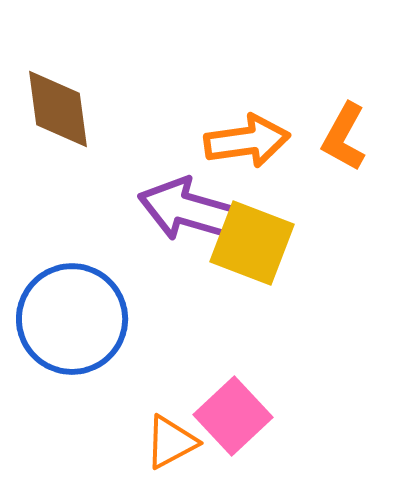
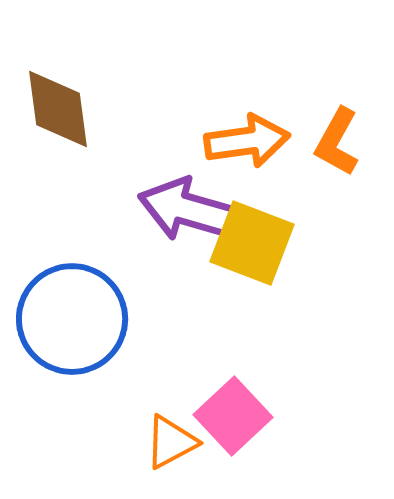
orange L-shape: moved 7 px left, 5 px down
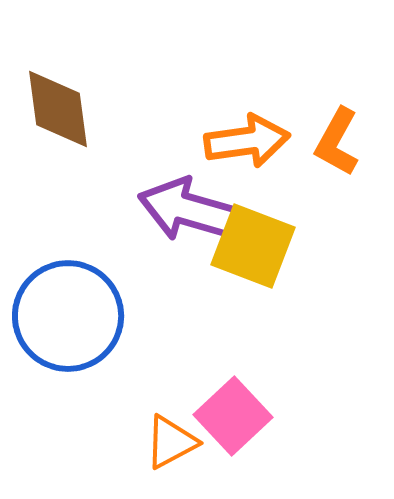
yellow square: moved 1 px right, 3 px down
blue circle: moved 4 px left, 3 px up
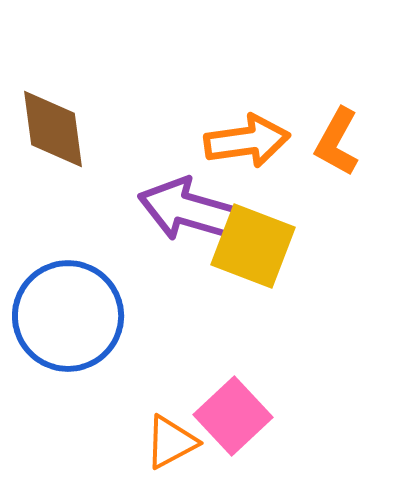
brown diamond: moved 5 px left, 20 px down
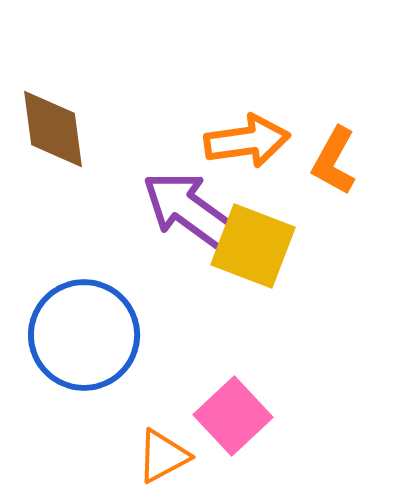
orange L-shape: moved 3 px left, 19 px down
purple arrow: rotated 20 degrees clockwise
blue circle: moved 16 px right, 19 px down
orange triangle: moved 8 px left, 14 px down
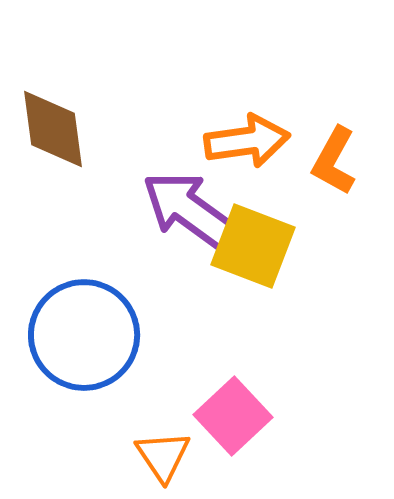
orange triangle: rotated 36 degrees counterclockwise
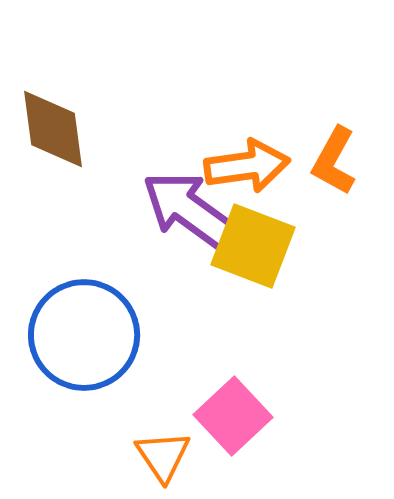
orange arrow: moved 25 px down
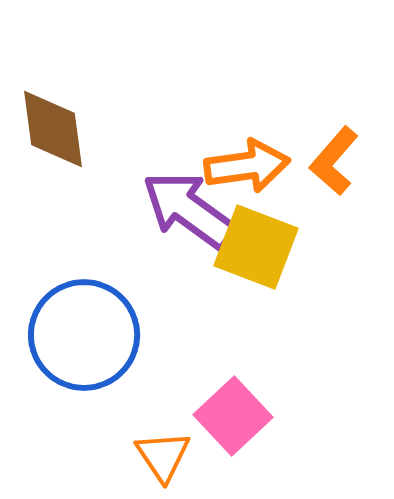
orange L-shape: rotated 12 degrees clockwise
yellow square: moved 3 px right, 1 px down
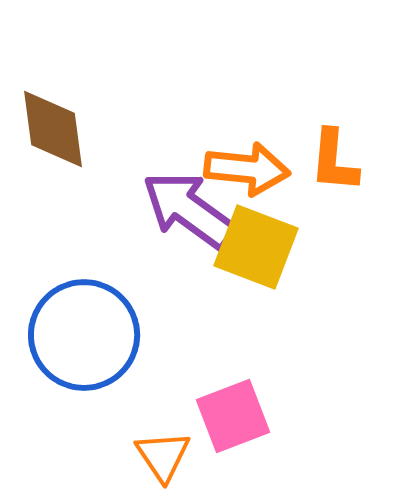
orange L-shape: rotated 36 degrees counterclockwise
orange arrow: moved 3 px down; rotated 14 degrees clockwise
pink square: rotated 22 degrees clockwise
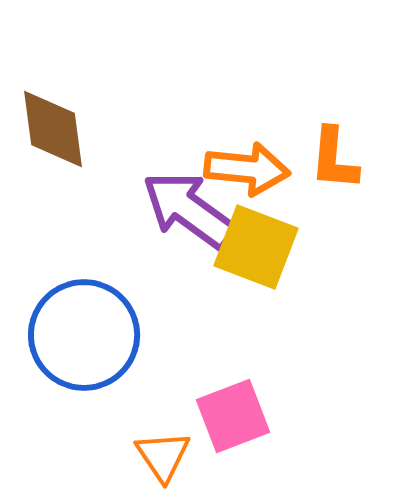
orange L-shape: moved 2 px up
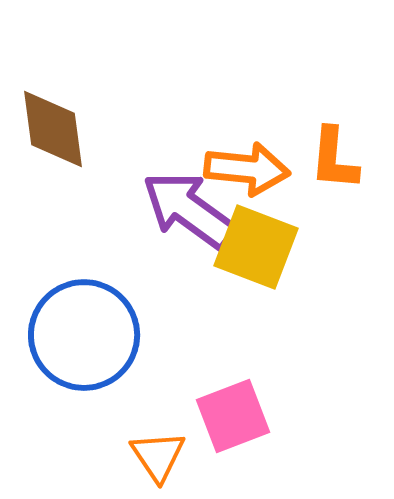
orange triangle: moved 5 px left
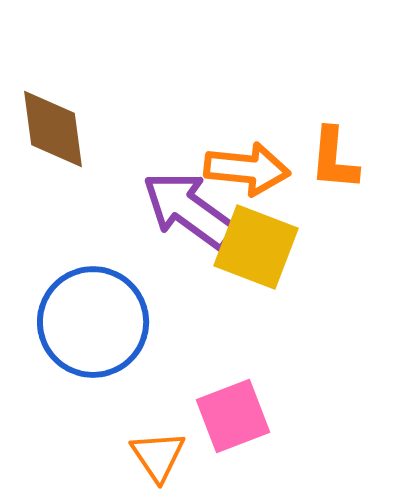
blue circle: moved 9 px right, 13 px up
